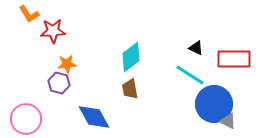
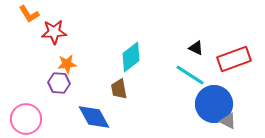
red star: moved 1 px right, 1 px down
red rectangle: rotated 20 degrees counterclockwise
purple hexagon: rotated 10 degrees counterclockwise
brown trapezoid: moved 11 px left
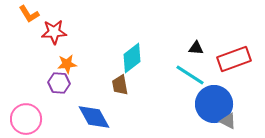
black triangle: rotated 21 degrees counterclockwise
cyan diamond: moved 1 px right, 1 px down
brown trapezoid: moved 1 px right, 4 px up
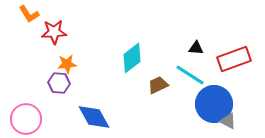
brown trapezoid: moved 38 px right; rotated 75 degrees clockwise
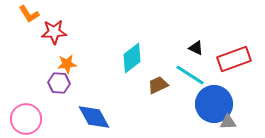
black triangle: rotated 21 degrees clockwise
gray triangle: moved 1 px down; rotated 30 degrees counterclockwise
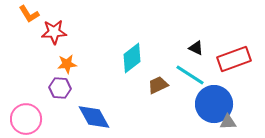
purple hexagon: moved 1 px right, 5 px down
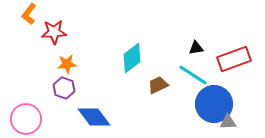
orange L-shape: rotated 70 degrees clockwise
black triangle: rotated 35 degrees counterclockwise
cyan line: moved 3 px right
purple hexagon: moved 4 px right; rotated 15 degrees clockwise
blue diamond: rotated 8 degrees counterclockwise
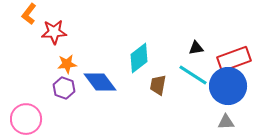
cyan diamond: moved 7 px right
brown trapezoid: rotated 55 degrees counterclockwise
blue circle: moved 14 px right, 18 px up
blue diamond: moved 6 px right, 35 px up
gray triangle: moved 2 px left
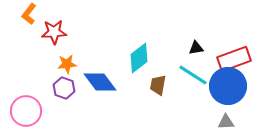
pink circle: moved 8 px up
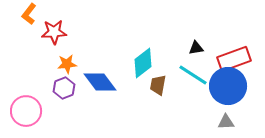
cyan diamond: moved 4 px right, 5 px down
purple hexagon: rotated 20 degrees clockwise
